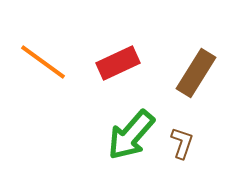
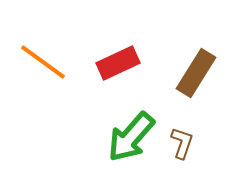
green arrow: moved 2 px down
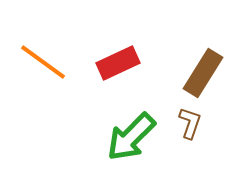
brown rectangle: moved 7 px right
green arrow: rotated 4 degrees clockwise
brown L-shape: moved 8 px right, 20 px up
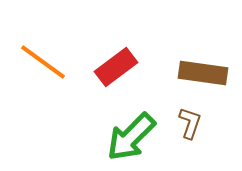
red rectangle: moved 2 px left, 4 px down; rotated 12 degrees counterclockwise
brown rectangle: rotated 66 degrees clockwise
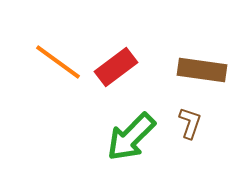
orange line: moved 15 px right
brown rectangle: moved 1 px left, 3 px up
